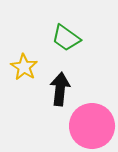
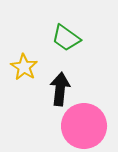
pink circle: moved 8 px left
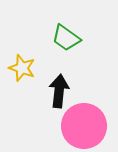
yellow star: moved 2 px left, 1 px down; rotated 12 degrees counterclockwise
black arrow: moved 1 px left, 2 px down
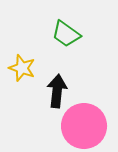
green trapezoid: moved 4 px up
black arrow: moved 2 px left
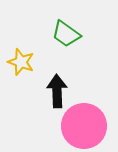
yellow star: moved 1 px left, 6 px up
black arrow: rotated 8 degrees counterclockwise
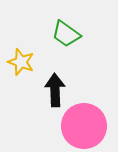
black arrow: moved 2 px left, 1 px up
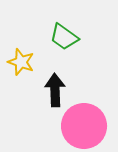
green trapezoid: moved 2 px left, 3 px down
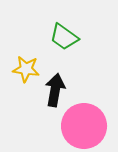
yellow star: moved 5 px right, 7 px down; rotated 12 degrees counterclockwise
black arrow: rotated 12 degrees clockwise
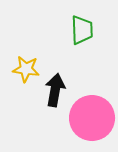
green trapezoid: moved 18 px right, 7 px up; rotated 128 degrees counterclockwise
pink circle: moved 8 px right, 8 px up
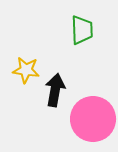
yellow star: moved 1 px down
pink circle: moved 1 px right, 1 px down
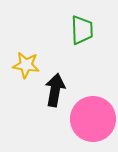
yellow star: moved 5 px up
